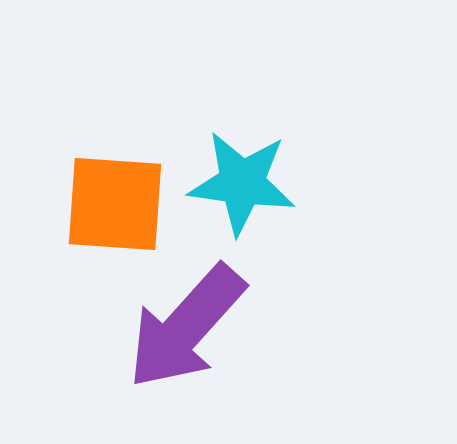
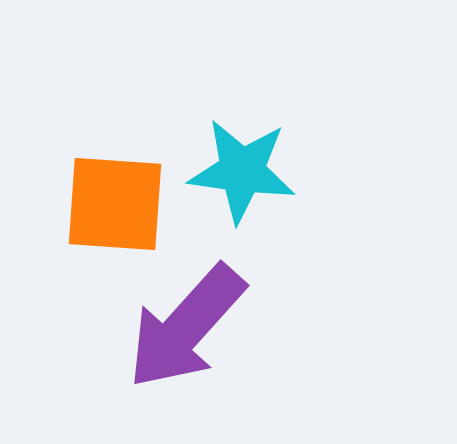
cyan star: moved 12 px up
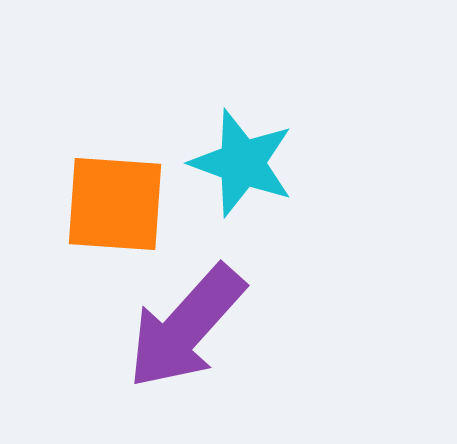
cyan star: moved 8 px up; rotated 12 degrees clockwise
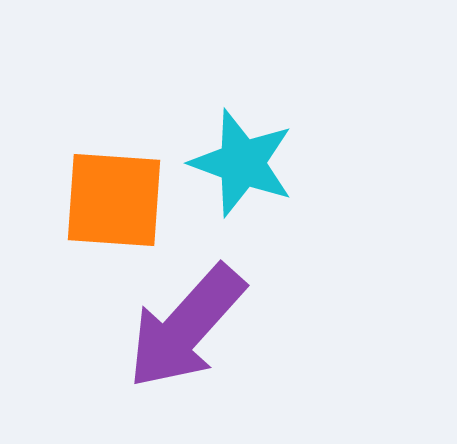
orange square: moved 1 px left, 4 px up
